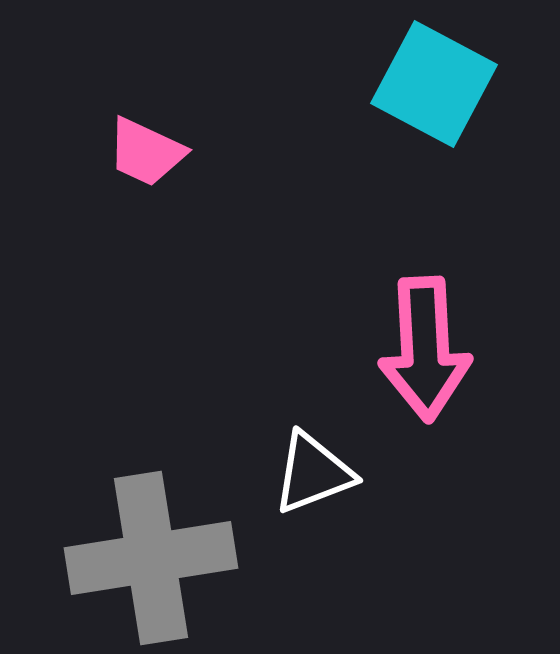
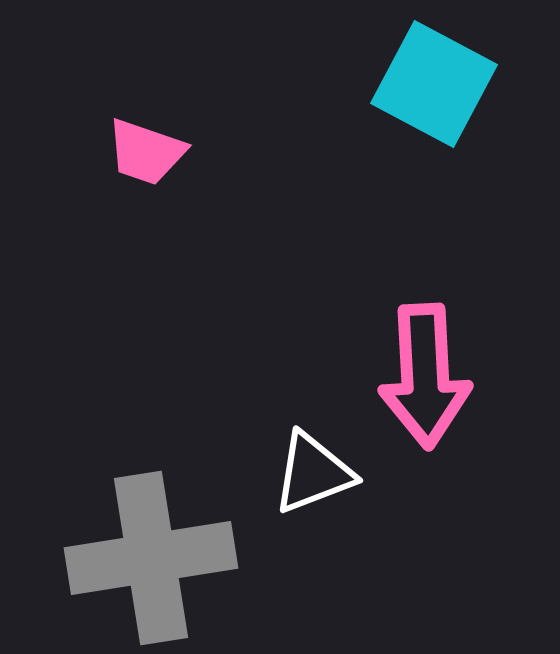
pink trapezoid: rotated 6 degrees counterclockwise
pink arrow: moved 27 px down
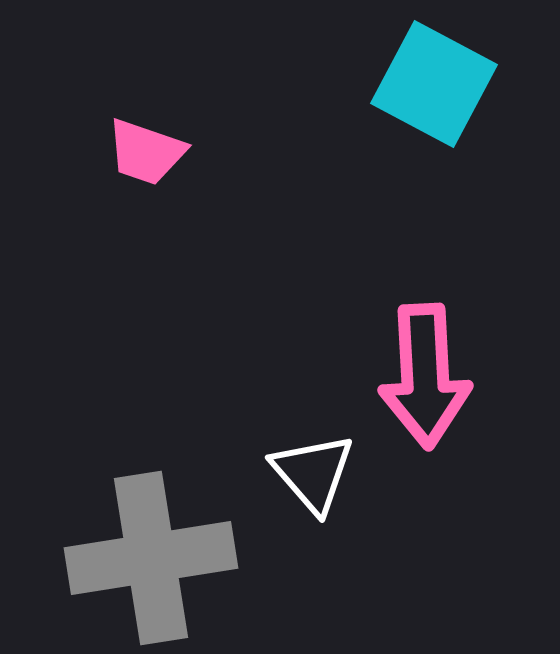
white triangle: rotated 50 degrees counterclockwise
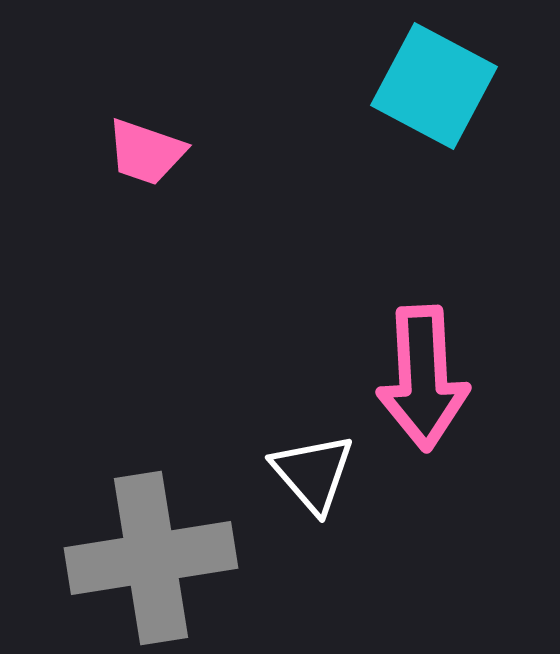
cyan square: moved 2 px down
pink arrow: moved 2 px left, 2 px down
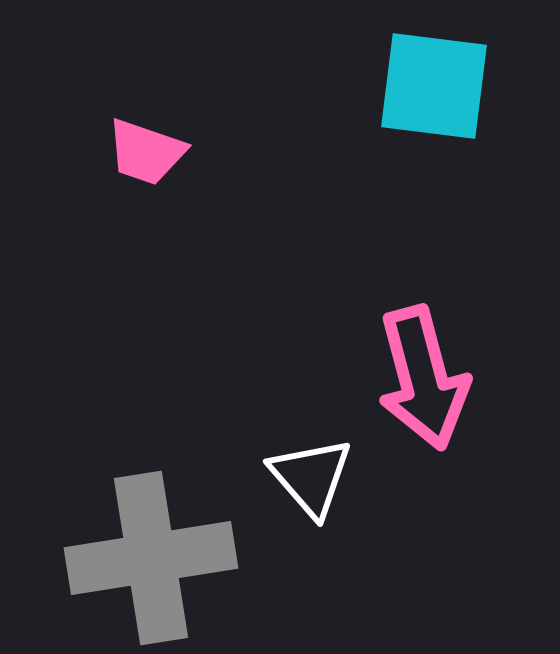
cyan square: rotated 21 degrees counterclockwise
pink arrow: rotated 12 degrees counterclockwise
white triangle: moved 2 px left, 4 px down
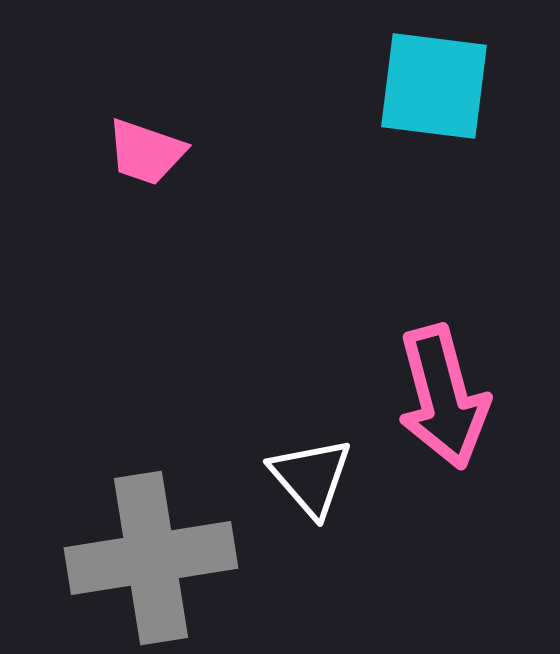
pink arrow: moved 20 px right, 19 px down
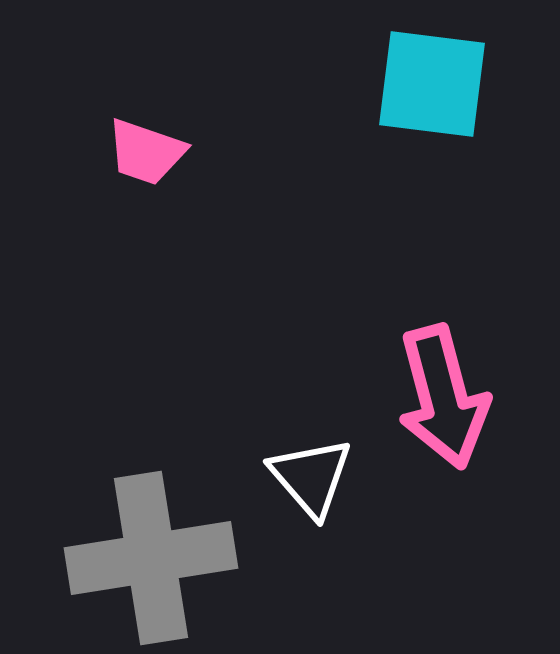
cyan square: moved 2 px left, 2 px up
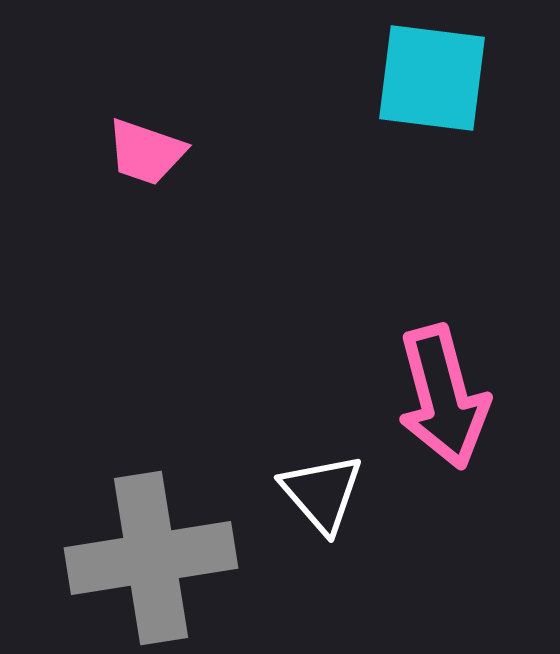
cyan square: moved 6 px up
white triangle: moved 11 px right, 16 px down
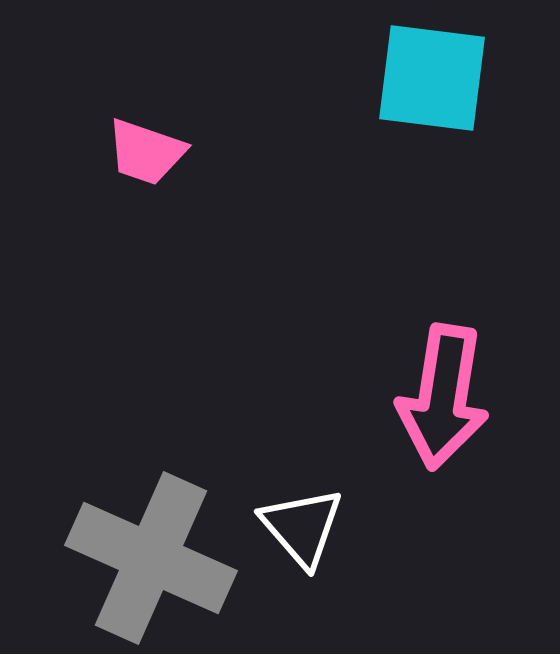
pink arrow: rotated 24 degrees clockwise
white triangle: moved 20 px left, 34 px down
gray cross: rotated 33 degrees clockwise
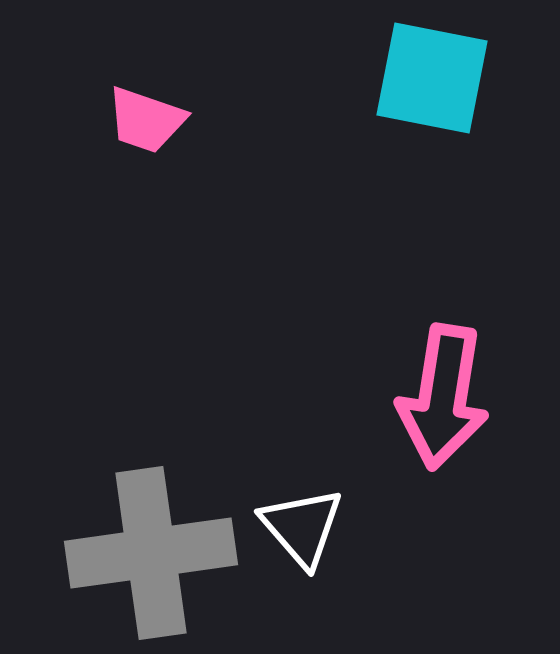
cyan square: rotated 4 degrees clockwise
pink trapezoid: moved 32 px up
gray cross: moved 5 px up; rotated 32 degrees counterclockwise
